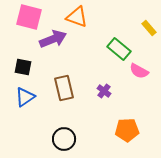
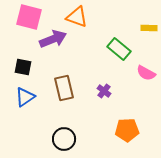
yellow rectangle: rotated 49 degrees counterclockwise
pink semicircle: moved 7 px right, 2 px down
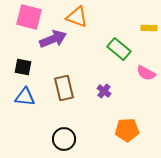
blue triangle: rotated 40 degrees clockwise
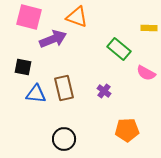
blue triangle: moved 11 px right, 3 px up
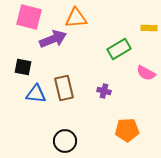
orange triangle: moved 1 px left, 1 px down; rotated 25 degrees counterclockwise
green rectangle: rotated 70 degrees counterclockwise
purple cross: rotated 24 degrees counterclockwise
black circle: moved 1 px right, 2 px down
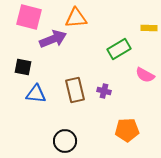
pink semicircle: moved 1 px left, 2 px down
brown rectangle: moved 11 px right, 2 px down
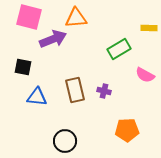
blue triangle: moved 1 px right, 3 px down
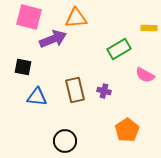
orange pentagon: rotated 30 degrees counterclockwise
